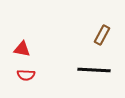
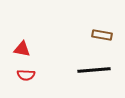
brown rectangle: rotated 72 degrees clockwise
black line: rotated 8 degrees counterclockwise
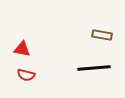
black line: moved 2 px up
red semicircle: rotated 12 degrees clockwise
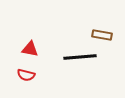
red triangle: moved 8 px right
black line: moved 14 px left, 11 px up
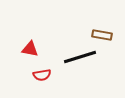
black line: rotated 12 degrees counterclockwise
red semicircle: moved 16 px right; rotated 24 degrees counterclockwise
